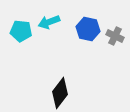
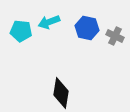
blue hexagon: moved 1 px left, 1 px up
black diamond: moved 1 px right; rotated 28 degrees counterclockwise
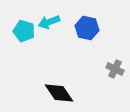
cyan pentagon: moved 3 px right; rotated 10 degrees clockwise
gray cross: moved 33 px down
black diamond: moved 2 px left; rotated 44 degrees counterclockwise
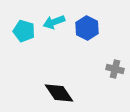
cyan arrow: moved 5 px right
blue hexagon: rotated 15 degrees clockwise
gray cross: rotated 12 degrees counterclockwise
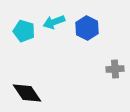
gray cross: rotated 18 degrees counterclockwise
black diamond: moved 32 px left
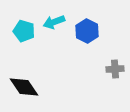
blue hexagon: moved 3 px down
black diamond: moved 3 px left, 6 px up
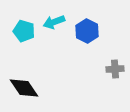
black diamond: moved 1 px down
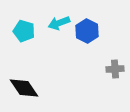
cyan arrow: moved 5 px right, 1 px down
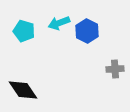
black diamond: moved 1 px left, 2 px down
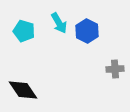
cyan arrow: rotated 100 degrees counterclockwise
